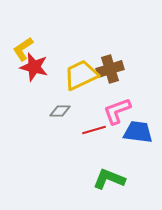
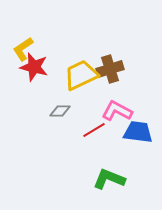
pink L-shape: rotated 48 degrees clockwise
red line: rotated 15 degrees counterclockwise
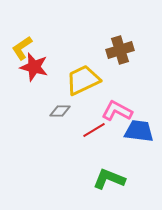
yellow L-shape: moved 1 px left, 1 px up
brown cross: moved 10 px right, 19 px up
yellow trapezoid: moved 2 px right, 5 px down
blue trapezoid: moved 1 px right, 1 px up
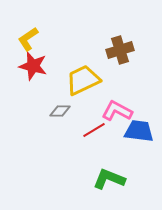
yellow L-shape: moved 6 px right, 9 px up
red star: moved 1 px left, 1 px up
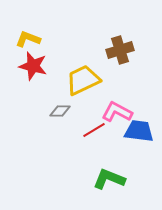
yellow L-shape: rotated 55 degrees clockwise
pink L-shape: moved 1 px down
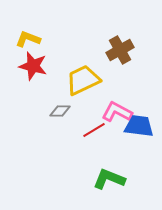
brown cross: rotated 12 degrees counterclockwise
blue trapezoid: moved 5 px up
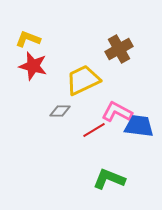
brown cross: moved 1 px left, 1 px up
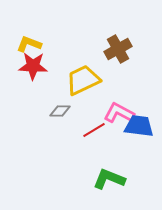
yellow L-shape: moved 1 px right, 5 px down
brown cross: moved 1 px left
red star: rotated 12 degrees counterclockwise
pink L-shape: moved 2 px right, 1 px down
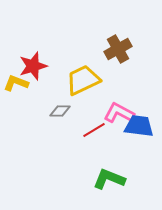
yellow L-shape: moved 13 px left, 39 px down
red star: rotated 20 degrees counterclockwise
